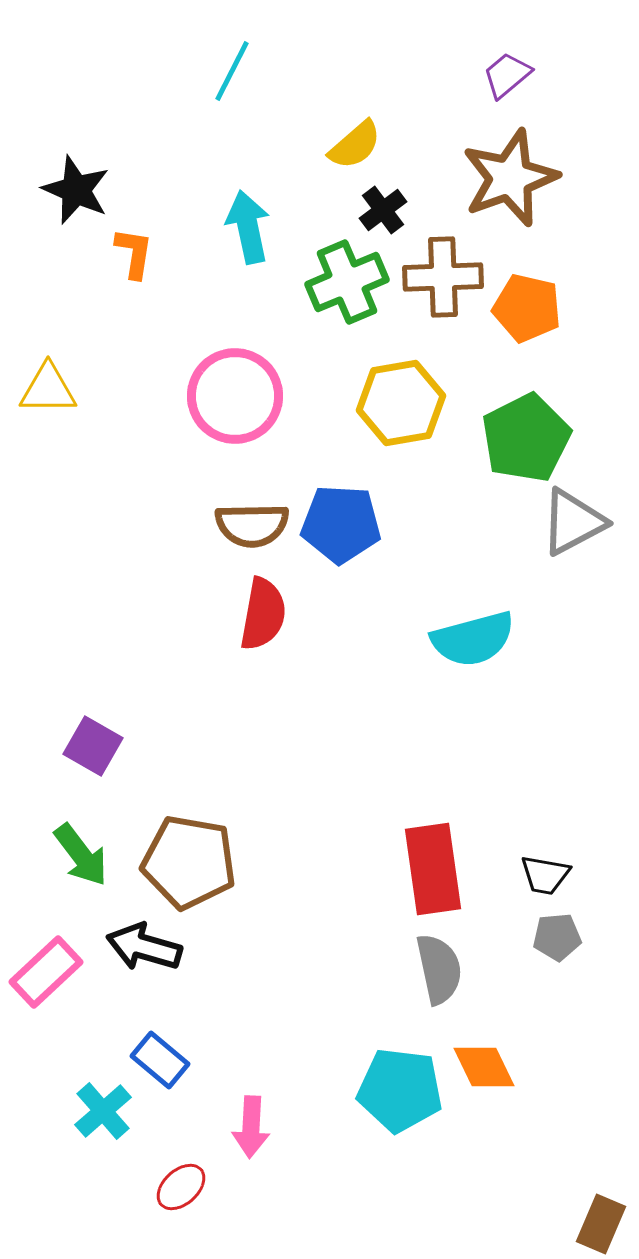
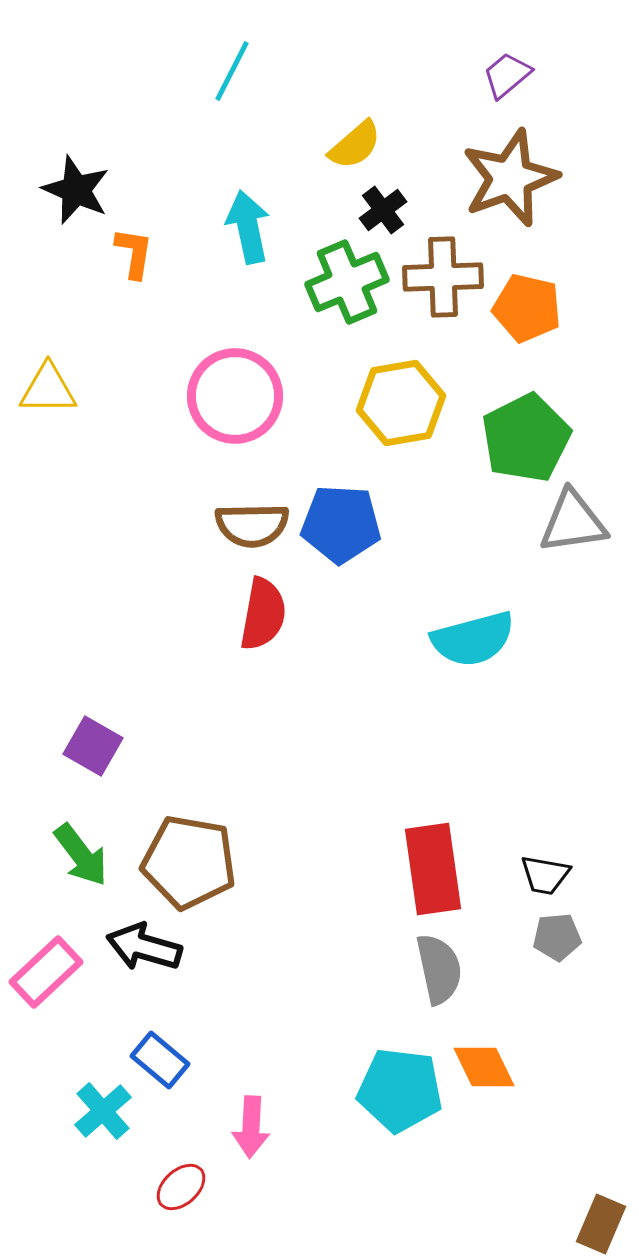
gray triangle: rotated 20 degrees clockwise
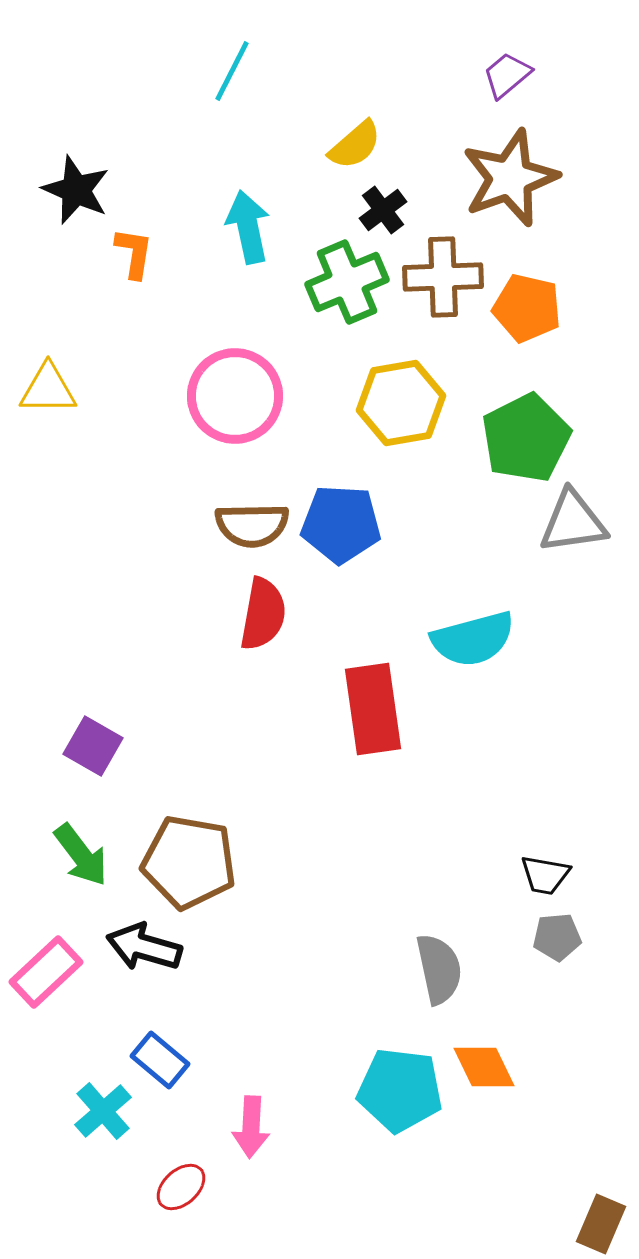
red rectangle: moved 60 px left, 160 px up
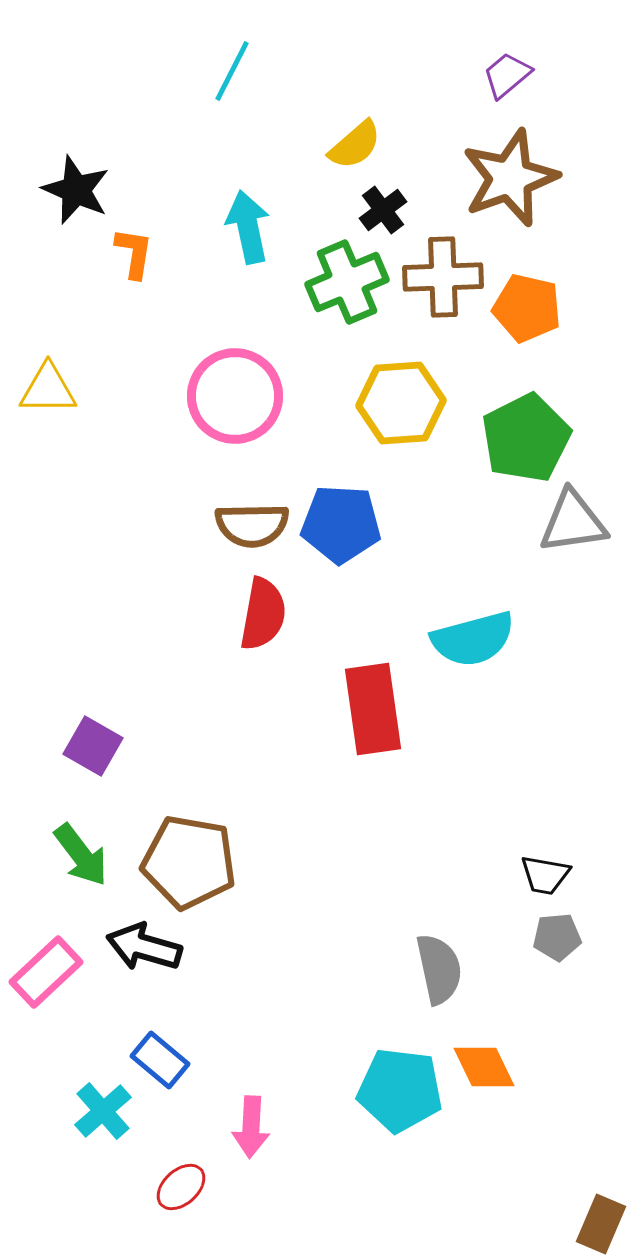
yellow hexagon: rotated 6 degrees clockwise
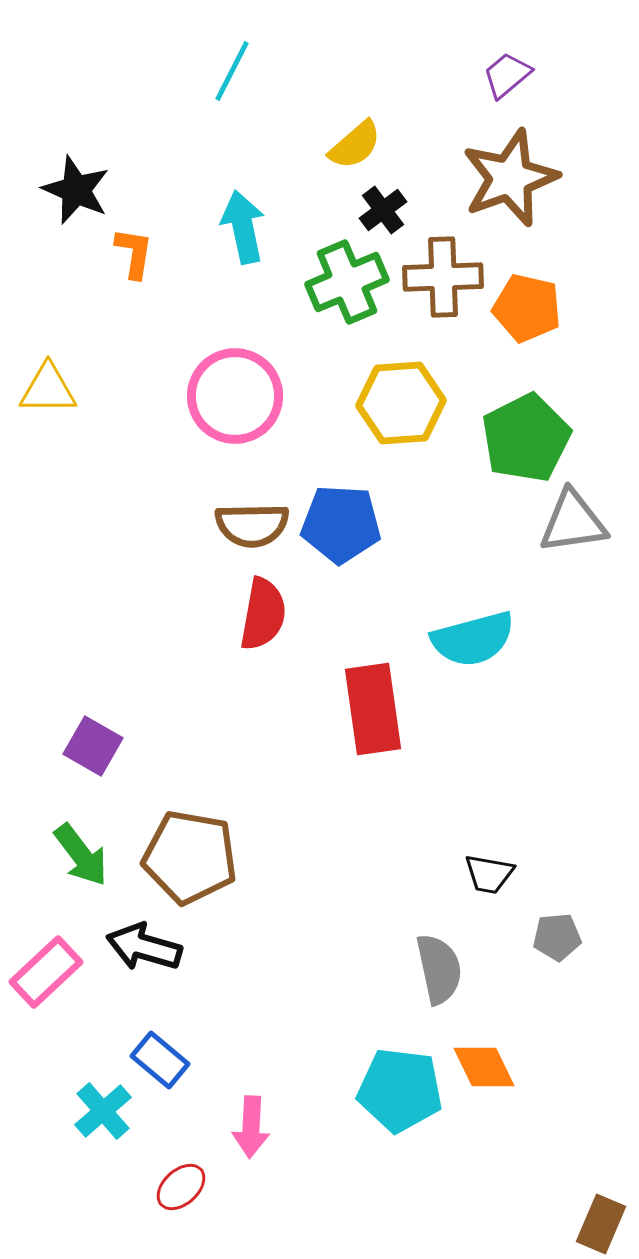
cyan arrow: moved 5 px left
brown pentagon: moved 1 px right, 5 px up
black trapezoid: moved 56 px left, 1 px up
